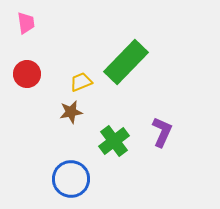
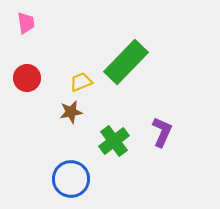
red circle: moved 4 px down
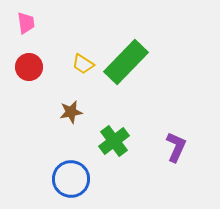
red circle: moved 2 px right, 11 px up
yellow trapezoid: moved 2 px right, 18 px up; rotated 125 degrees counterclockwise
purple L-shape: moved 14 px right, 15 px down
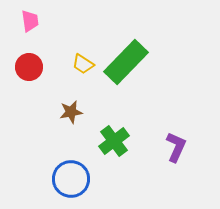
pink trapezoid: moved 4 px right, 2 px up
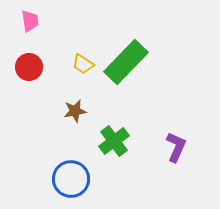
brown star: moved 4 px right, 1 px up
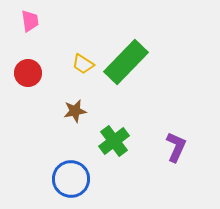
red circle: moved 1 px left, 6 px down
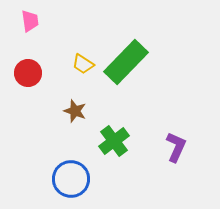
brown star: rotated 30 degrees clockwise
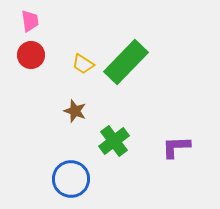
red circle: moved 3 px right, 18 px up
purple L-shape: rotated 116 degrees counterclockwise
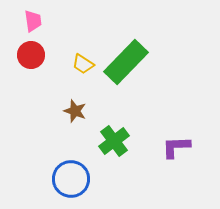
pink trapezoid: moved 3 px right
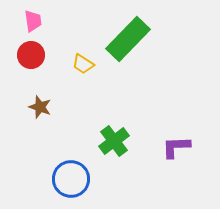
green rectangle: moved 2 px right, 23 px up
brown star: moved 35 px left, 4 px up
